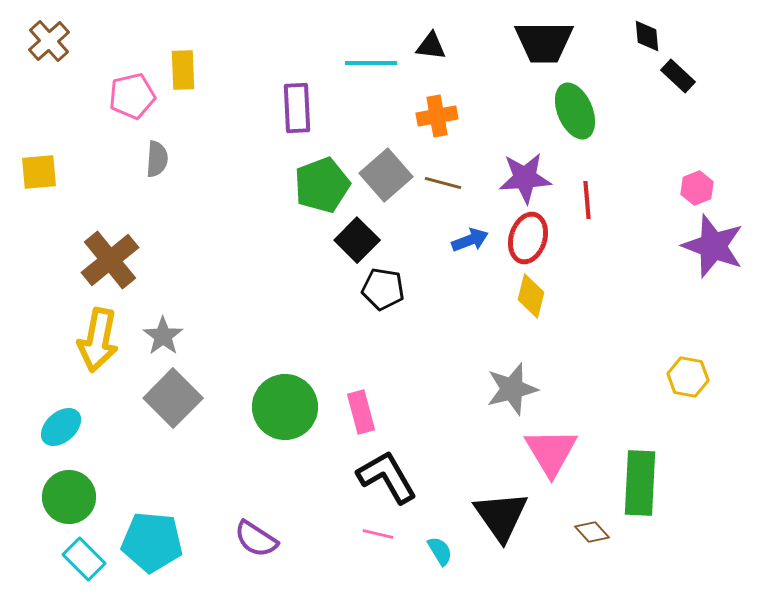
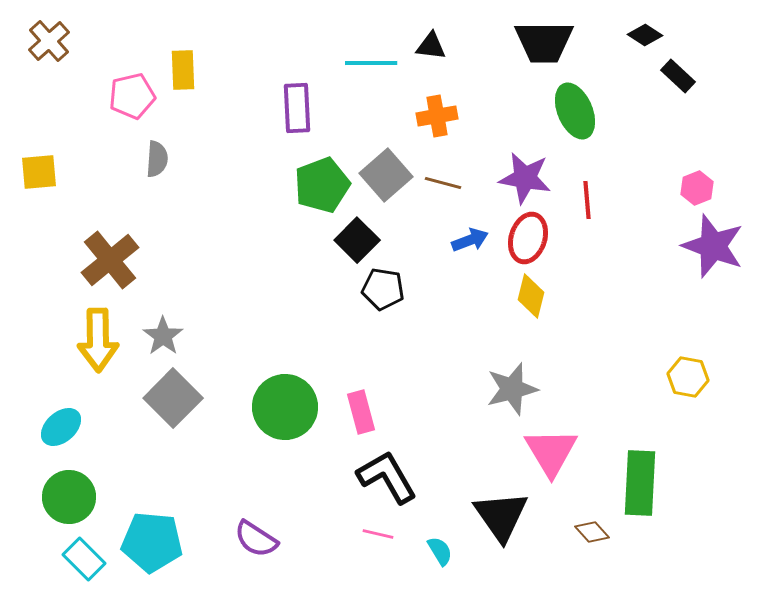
black diamond at (647, 36): moved 2 px left, 1 px up; rotated 52 degrees counterclockwise
purple star at (525, 178): rotated 14 degrees clockwise
yellow arrow at (98, 340): rotated 12 degrees counterclockwise
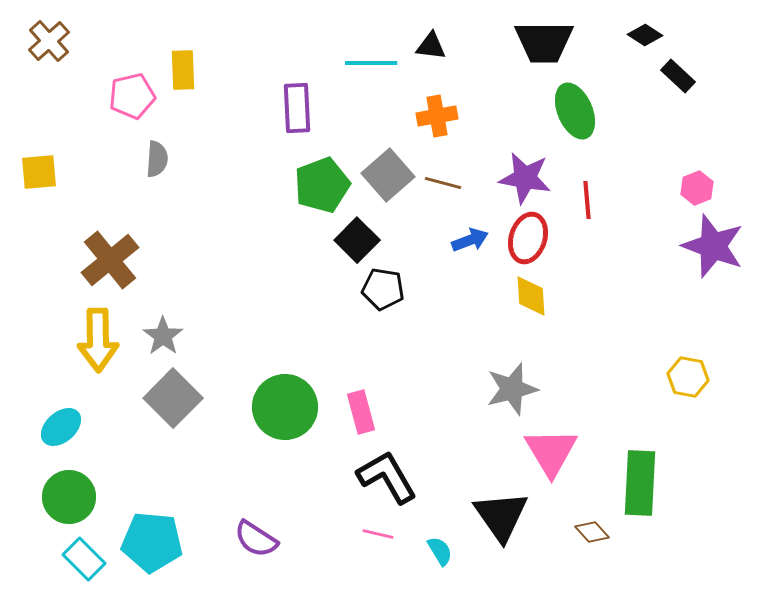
gray square at (386, 175): moved 2 px right
yellow diamond at (531, 296): rotated 18 degrees counterclockwise
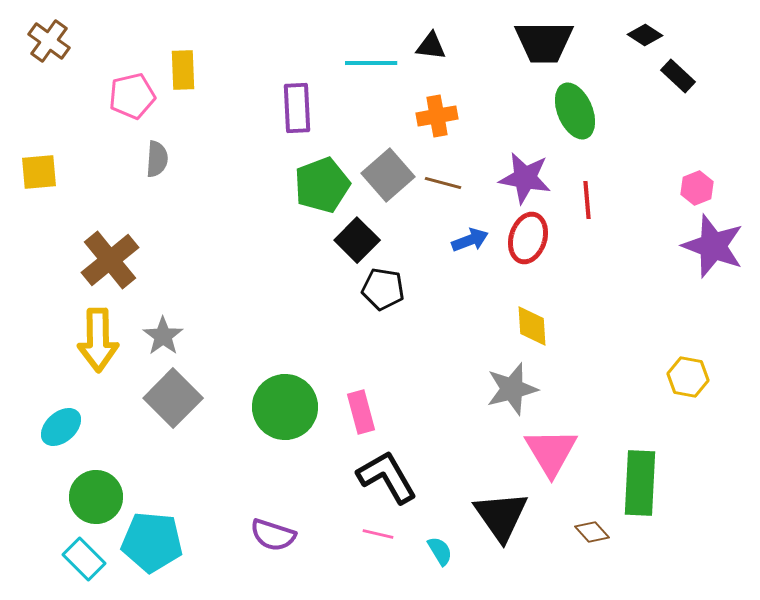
brown cross at (49, 41): rotated 12 degrees counterclockwise
yellow diamond at (531, 296): moved 1 px right, 30 px down
green circle at (69, 497): moved 27 px right
purple semicircle at (256, 539): moved 17 px right, 4 px up; rotated 15 degrees counterclockwise
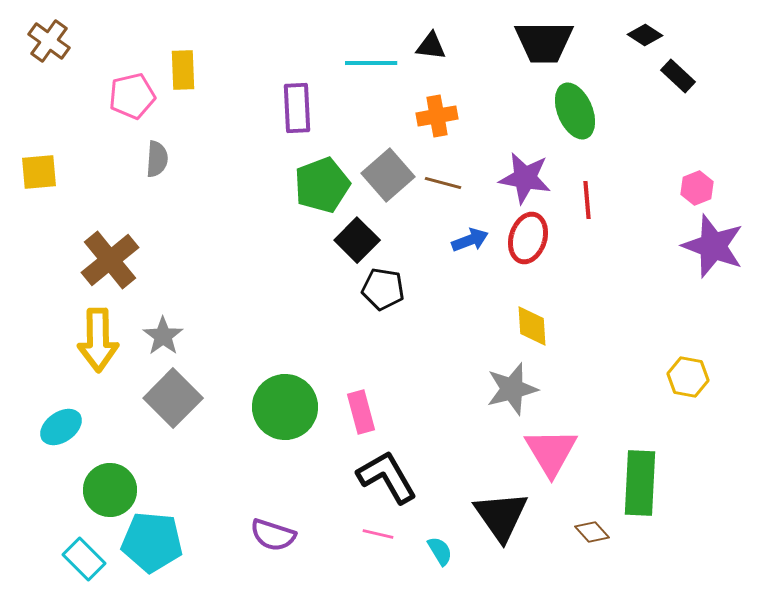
cyan ellipse at (61, 427): rotated 6 degrees clockwise
green circle at (96, 497): moved 14 px right, 7 px up
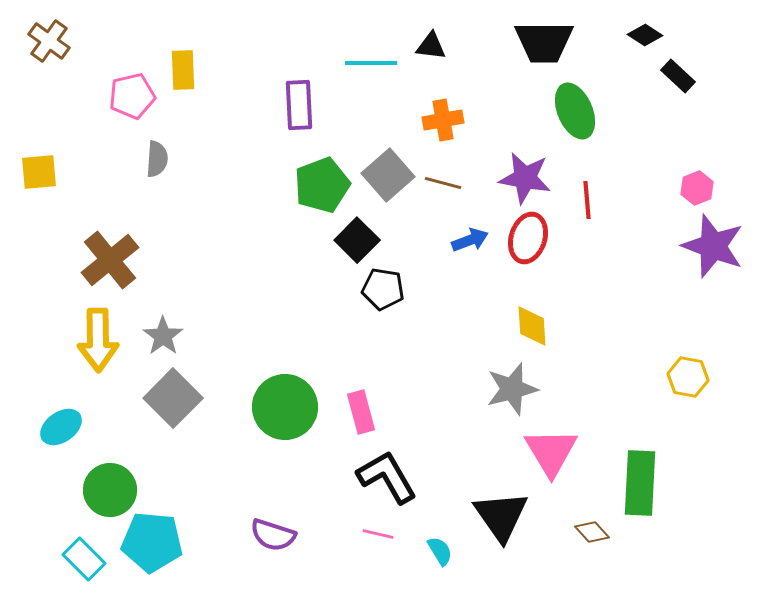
purple rectangle at (297, 108): moved 2 px right, 3 px up
orange cross at (437, 116): moved 6 px right, 4 px down
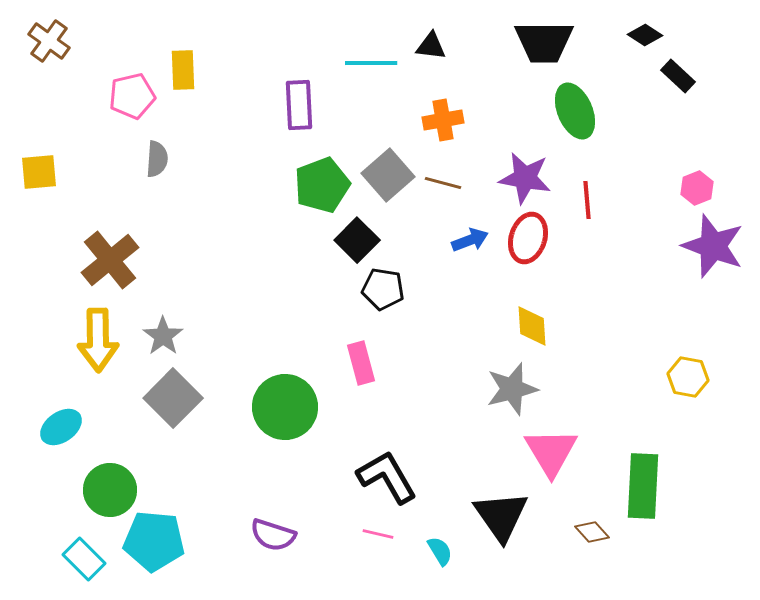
pink rectangle at (361, 412): moved 49 px up
green rectangle at (640, 483): moved 3 px right, 3 px down
cyan pentagon at (152, 542): moved 2 px right, 1 px up
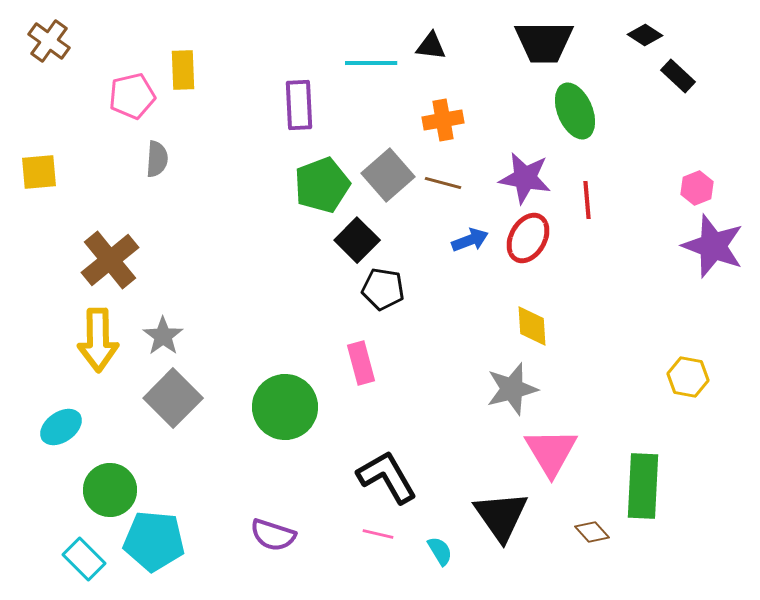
red ellipse at (528, 238): rotated 12 degrees clockwise
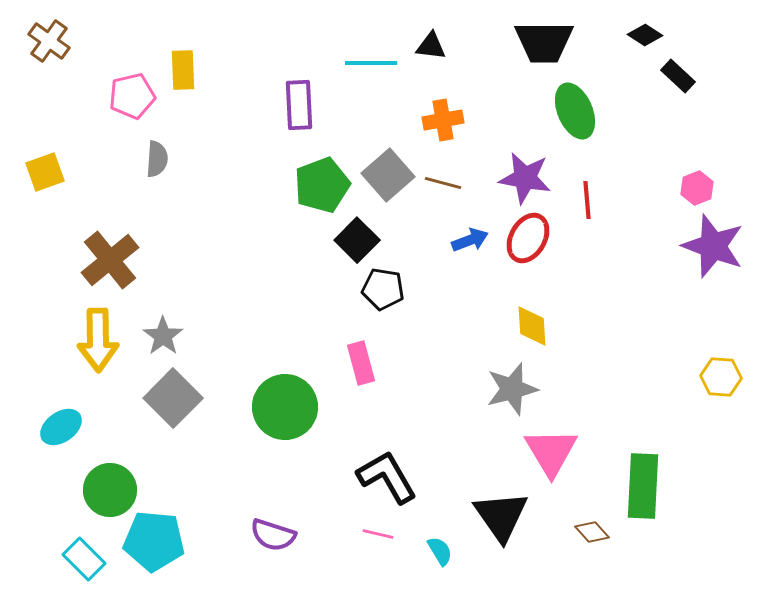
yellow square at (39, 172): moved 6 px right; rotated 15 degrees counterclockwise
yellow hexagon at (688, 377): moved 33 px right; rotated 6 degrees counterclockwise
